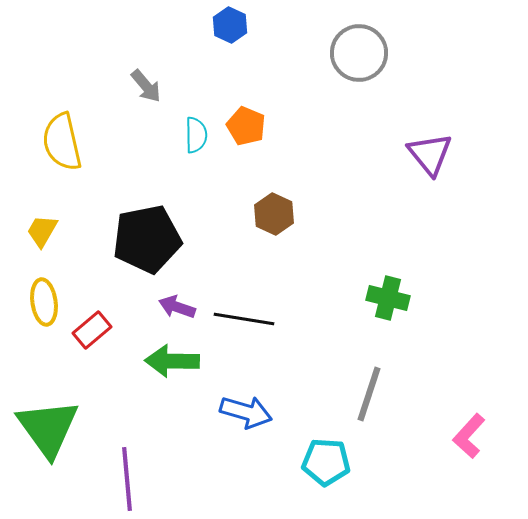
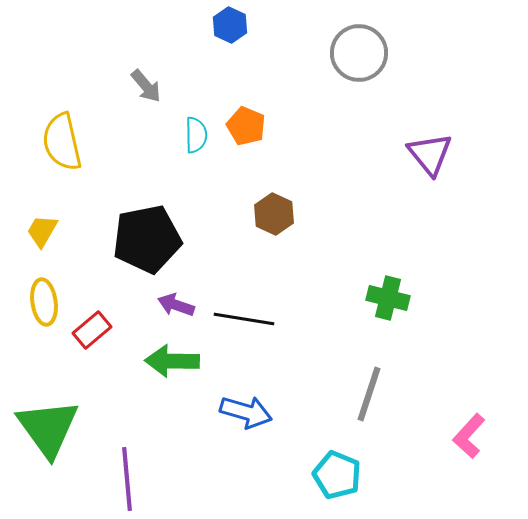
purple arrow: moved 1 px left, 2 px up
cyan pentagon: moved 11 px right, 13 px down; rotated 18 degrees clockwise
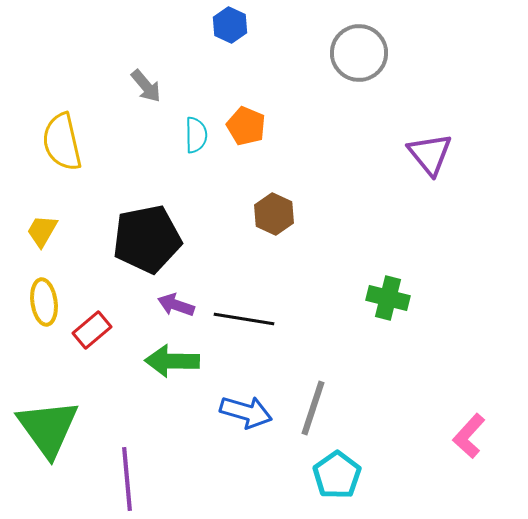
gray line: moved 56 px left, 14 px down
cyan pentagon: rotated 15 degrees clockwise
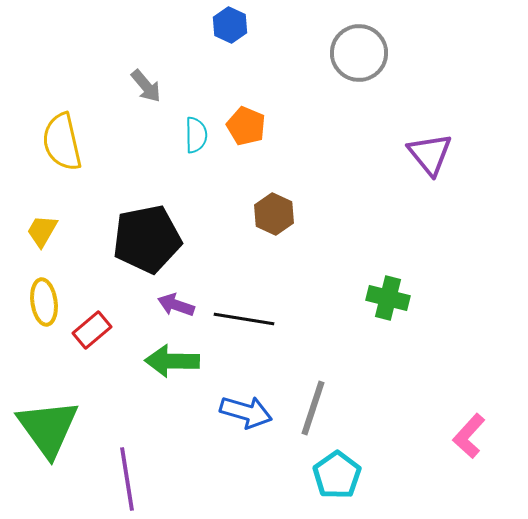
purple line: rotated 4 degrees counterclockwise
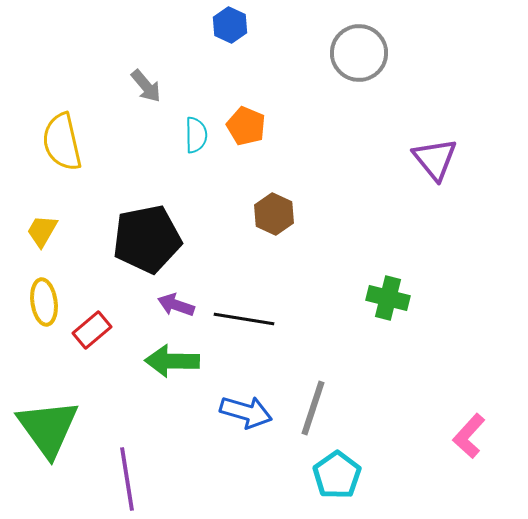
purple triangle: moved 5 px right, 5 px down
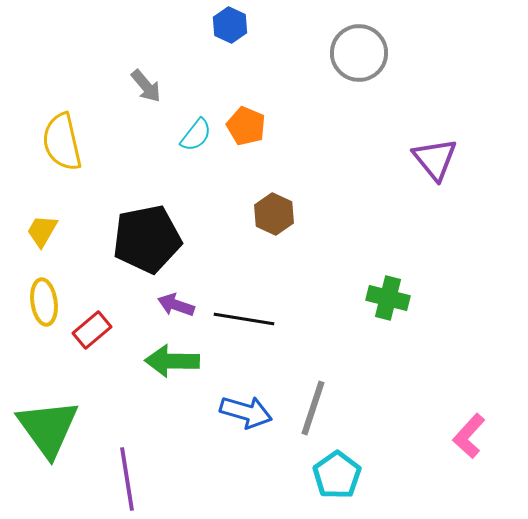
cyan semicircle: rotated 39 degrees clockwise
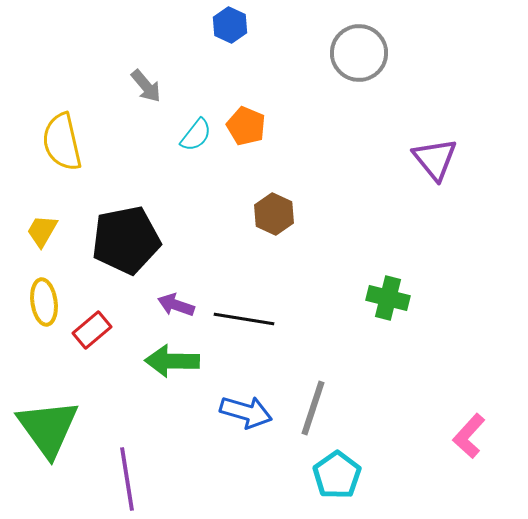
black pentagon: moved 21 px left, 1 px down
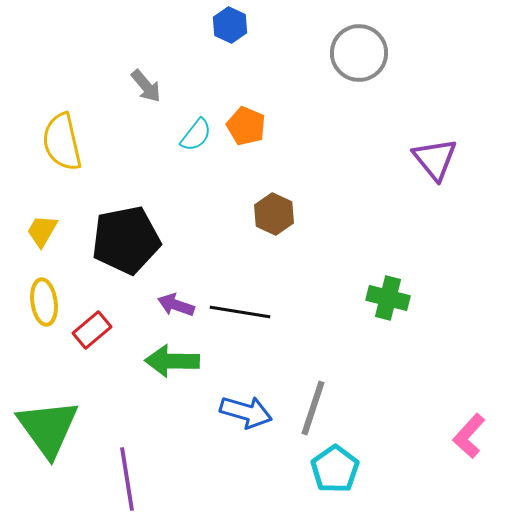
black line: moved 4 px left, 7 px up
cyan pentagon: moved 2 px left, 6 px up
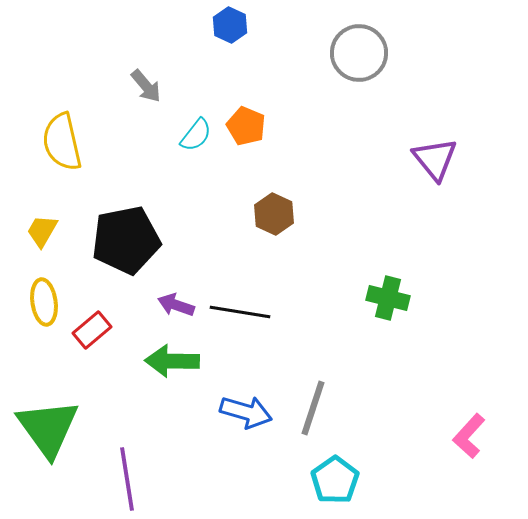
cyan pentagon: moved 11 px down
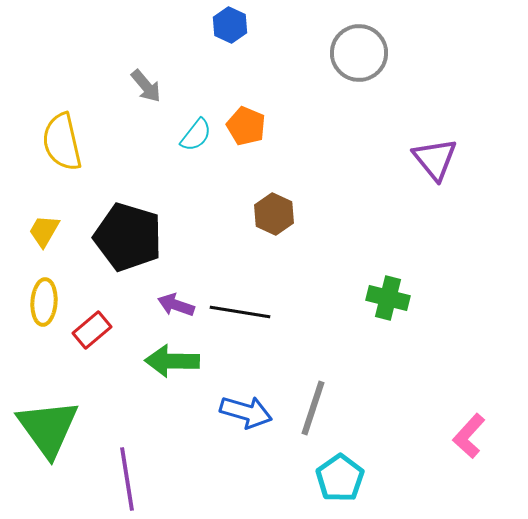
yellow trapezoid: moved 2 px right
black pentagon: moved 2 px right, 3 px up; rotated 28 degrees clockwise
yellow ellipse: rotated 12 degrees clockwise
cyan pentagon: moved 5 px right, 2 px up
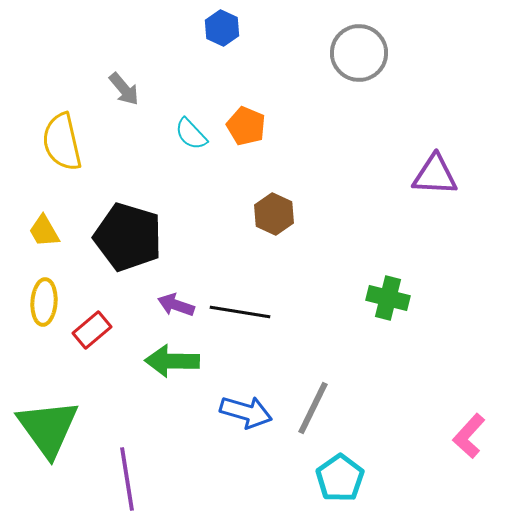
blue hexagon: moved 8 px left, 3 px down
gray arrow: moved 22 px left, 3 px down
cyan semicircle: moved 5 px left, 1 px up; rotated 99 degrees clockwise
purple triangle: moved 16 px down; rotated 48 degrees counterclockwise
yellow trapezoid: rotated 60 degrees counterclockwise
gray line: rotated 8 degrees clockwise
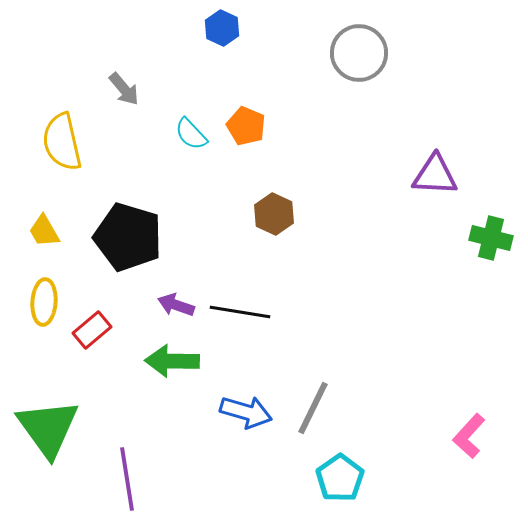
green cross: moved 103 px right, 60 px up
